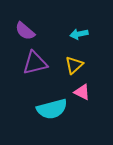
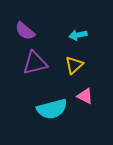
cyan arrow: moved 1 px left, 1 px down
pink triangle: moved 3 px right, 4 px down
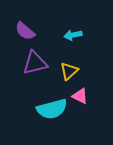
cyan arrow: moved 5 px left
yellow triangle: moved 5 px left, 6 px down
pink triangle: moved 5 px left
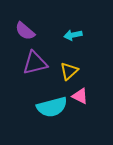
cyan semicircle: moved 2 px up
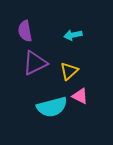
purple semicircle: rotated 40 degrees clockwise
purple triangle: rotated 12 degrees counterclockwise
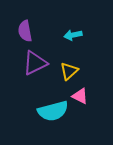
cyan semicircle: moved 1 px right, 4 px down
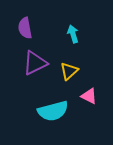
purple semicircle: moved 3 px up
cyan arrow: moved 1 px up; rotated 84 degrees clockwise
pink triangle: moved 9 px right
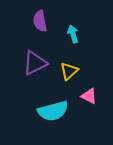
purple semicircle: moved 15 px right, 7 px up
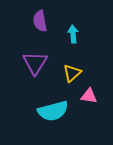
cyan arrow: rotated 12 degrees clockwise
purple triangle: rotated 32 degrees counterclockwise
yellow triangle: moved 3 px right, 2 px down
pink triangle: rotated 18 degrees counterclockwise
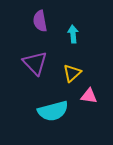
purple triangle: rotated 16 degrees counterclockwise
